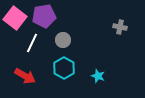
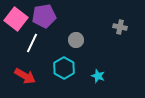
pink square: moved 1 px right, 1 px down
gray circle: moved 13 px right
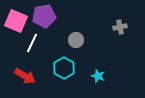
pink square: moved 2 px down; rotated 15 degrees counterclockwise
gray cross: rotated 24 degrees counterclockwise
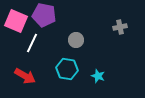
purple pentagon: moved 1 px up; rotated 20 degrees clockwise
cyan hexagon: moved 3 px right, 1 px down; rotated 20 degrees counterclockwise
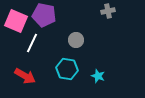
gray cross: moved 12 px left, 16 px up
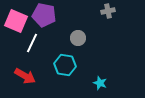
gray circle: moved 2 px right, 2 px up
cyan hexagon: moved 2 px left, 4 px up
cyan star: moved 2 px right, 7 px down
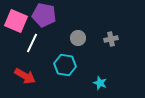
gray cross: moved 3 px right, 28 px down
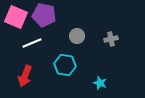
pink square: moved 4 px up
gray circle: moved 1 px left, 2 px up
white line: rotated 42 degrees clockwise
red arrow: rotated 80 degrees clockwise
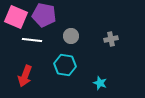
gray circle: moved 6 px left
white line: moved 3 px up; rotated 30 degrees clockwise
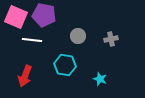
gray circle: moved 7 px right
cyan star: moved 4 px up
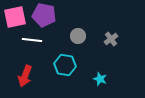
pink square: moved 1 px left; rotated 35 degrees counterclockwise
gray cross: rotated 24 degrees counterclockwise
